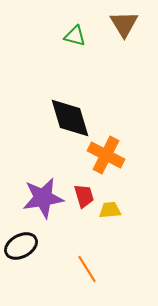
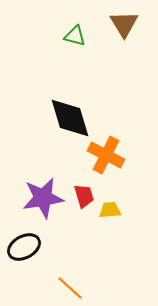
black ellipse: moved 3 px right, 1 px down
orange line: moved 17 px left, 19 px down; rotated 16 degrees counterclockwise
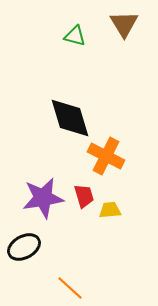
orange cross: moved 1 px down
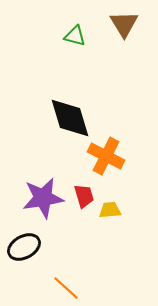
orange line: moved 4 px left
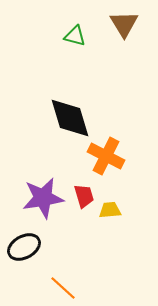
orange line: moved 3 px left
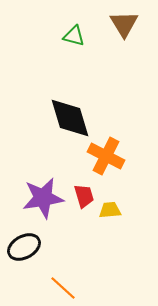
green triangle: moved 1 px left
